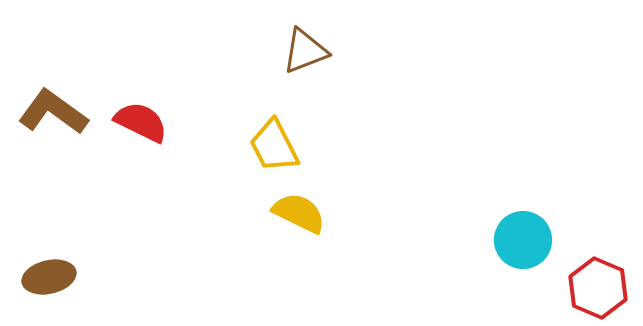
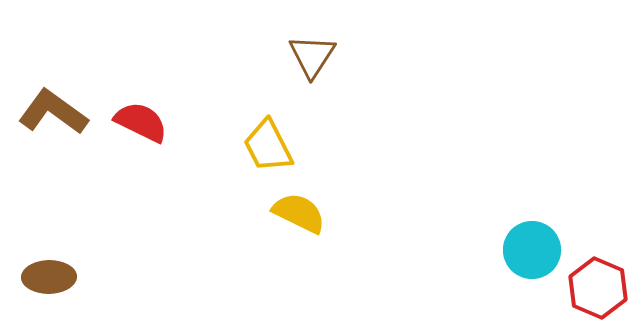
brown triangle: moved 7 px right, 5 px down; rotated 36 degrees counterclockwise
yellow trapezoid: moved 6 px left
cyan circle: moved 9 px right, 10 px down
brown ellipse: rotated 12 degrees clockwise
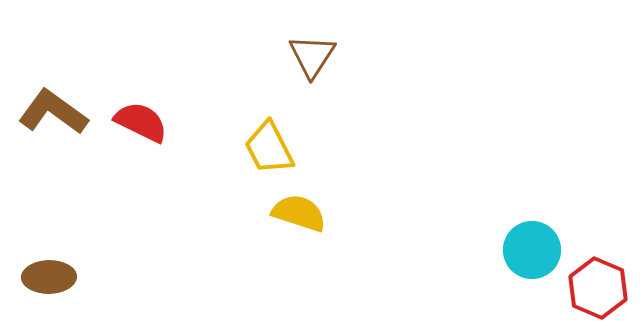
yellow trapezoid: moved 1 px right, 2 px down
yellow semicircle: rotated 8 degrees counterclockwise
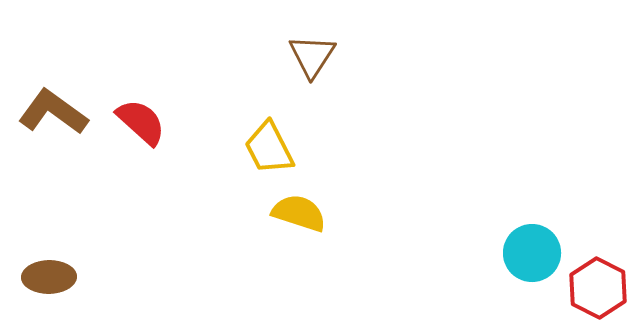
red semicircle: rotated 16 degrees clockwise
cyan circle: moved 3 px down
red hexagon: rotated 4 degrees clockwise
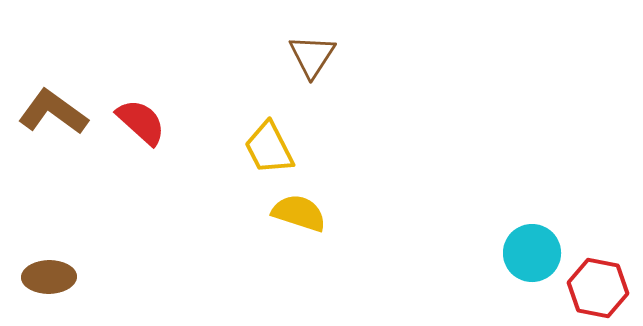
red hexagon: rotated 16 degrees counterclockwise
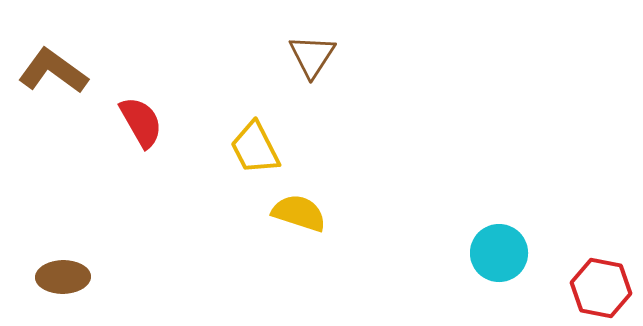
brown L-shape: moved 41 px up
red semicircle: rotated 18 degrees clockwise
yellow trapezoid: moved 14 px left
cyan circle: moved 33 px left
brown ellipse: moved 14 px right
red hexagon: moved 3 px right
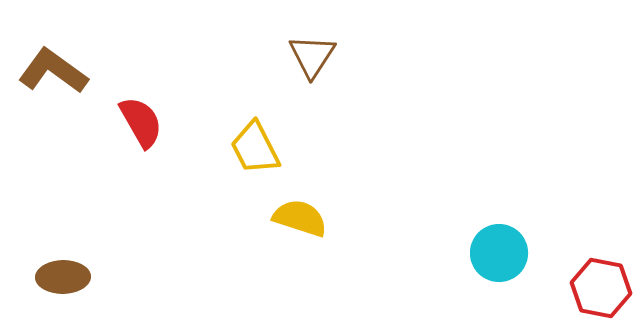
yellow semicircle: moved 1 px right, 5 px down
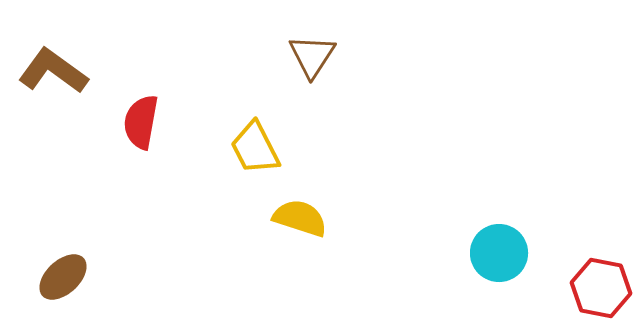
red semicircle: rotated 140 degrees counterclockwise
brown ellipse: rotated 42 degrees counterclockwise
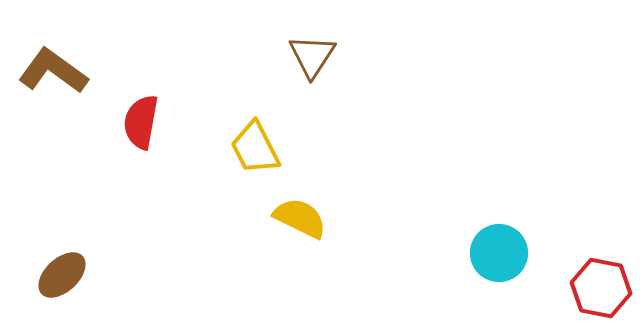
yellow semicircle: rotated 8 degrees clockwise
brown ellipse: moved 1 px left, 2 px up
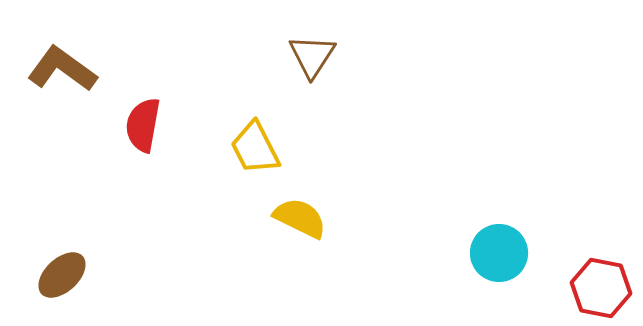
brown L-shape: moved 9 px right, 2 px up
red semicircle: moved 2 px right, 3 px down
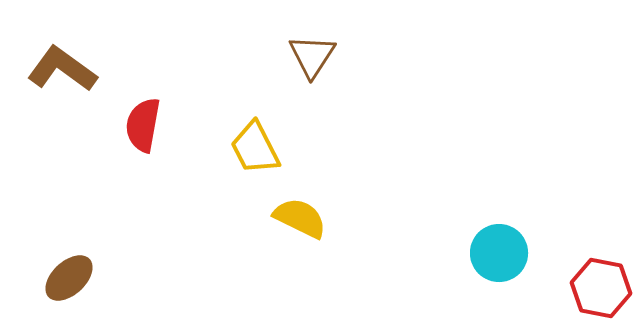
brown ellipse: moved 7 px right, 3 px down
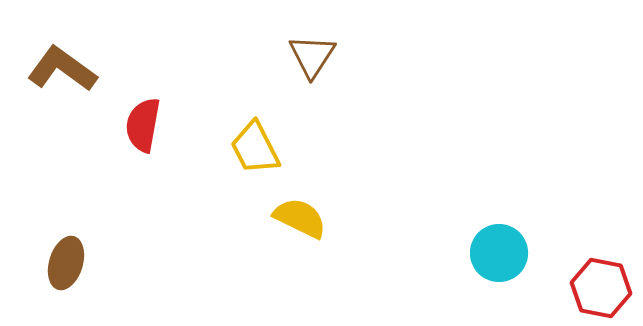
brown ellipse: moved 3 px left, 15 px up; rotated 30 degrees counterclockwise
